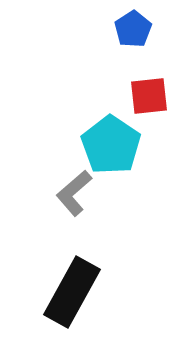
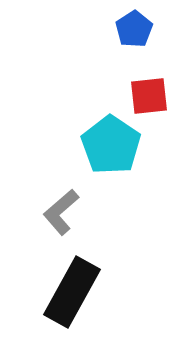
blue pentagon: moved 1 px right
gray L-shape: moved 13 px left, 19 px down
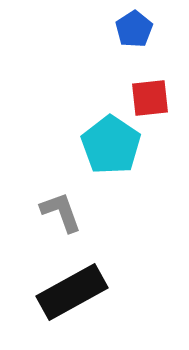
red square: moved 1 px right, 2 px down
gray L-shape: rotated 111 degrees clockwise
black rectangle: rotated 32 degrees clockwise
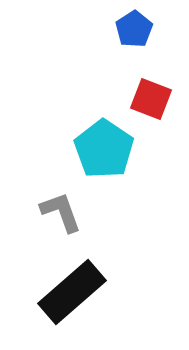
red square: moved 1 px right, 1 px down; rotated 27 degrees clockwise
cyan pentagon: moved 7 px left, 4 px down
black rectangle: rotated 12 degrees counterclockwise
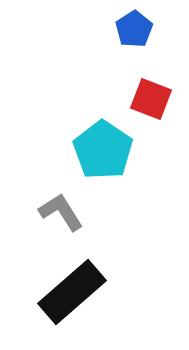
cyan pentagon: moved 1 px left, 1 px down
gray L-shape: rotated 12 degrees counterclockwise
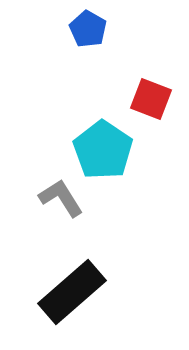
blue pentagon: moved 46 px left; rotated 9 degrees counterclockwise
gray L-shape: moved 14 px up
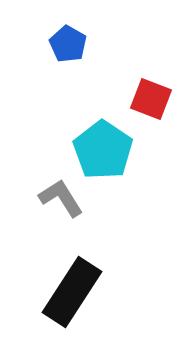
blue pentagon: moved 20 px left, 15 px down
black rectangle: rotated 16 degrees counterclockwise
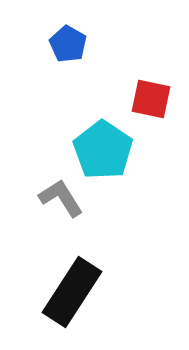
red square: rotated 9 degrees counterclockwise
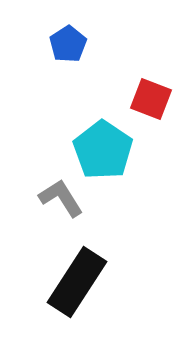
blue pentagon: rotated 9 degrees clockwise
red square: rotated 9 degrees clockwise
black rectangle: moved 5 px right, 10 px up
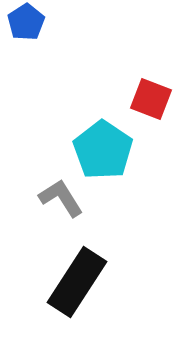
blue pentagon: moved 42 px left, 22 px up
